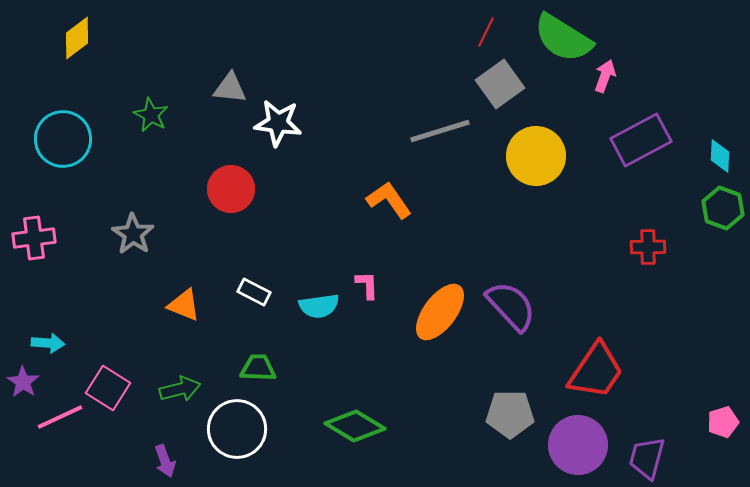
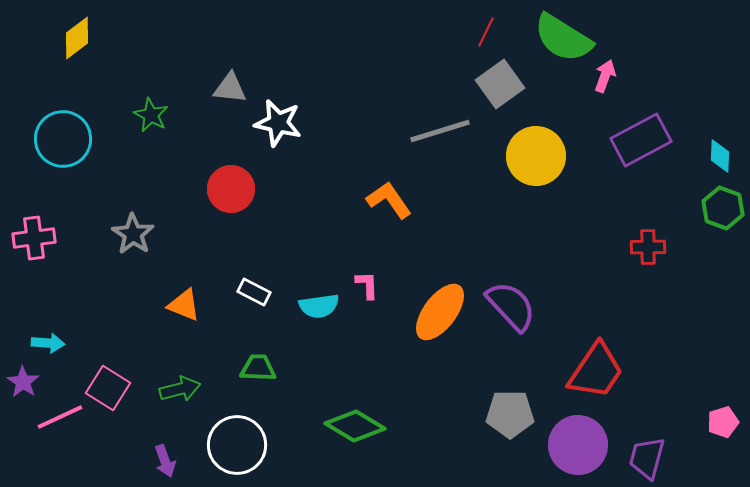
white star: rotated 6 degrees clockwise
white circle: moved 16 px down
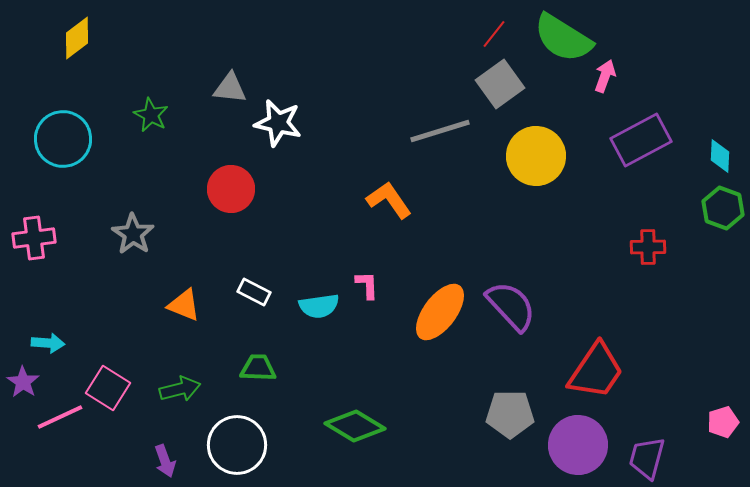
red line: moved 8 px right, 2 px down; rotated 12 degrees clockwise
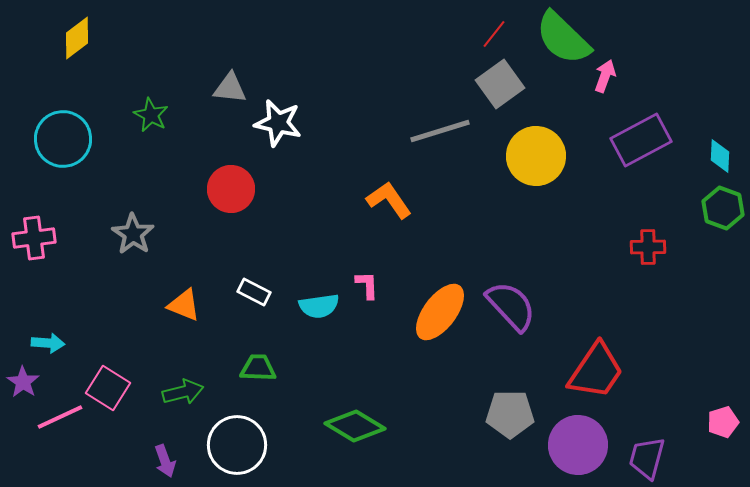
green semicircle: rotated 12 degrees clockwise
green arrow: moved 3 px right, 3 px down
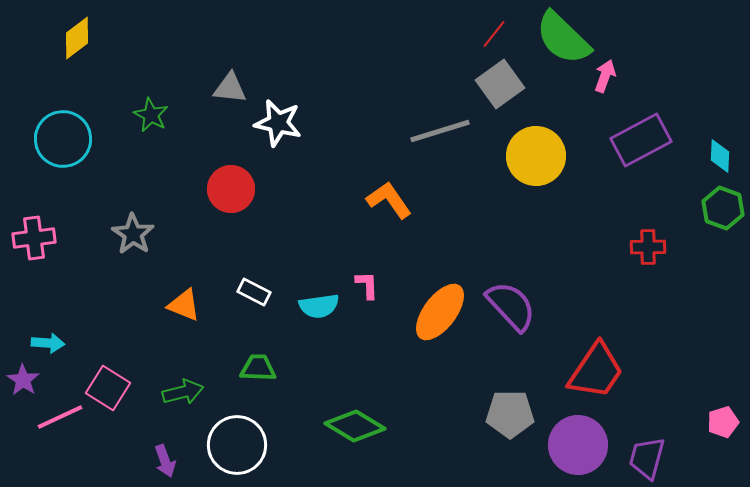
purple star: moved 2 px up
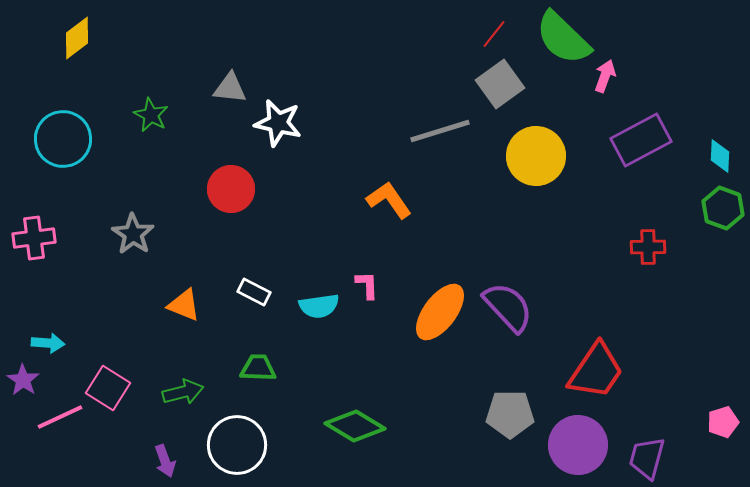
purple semicircle: moved 3 px left, 1 px down
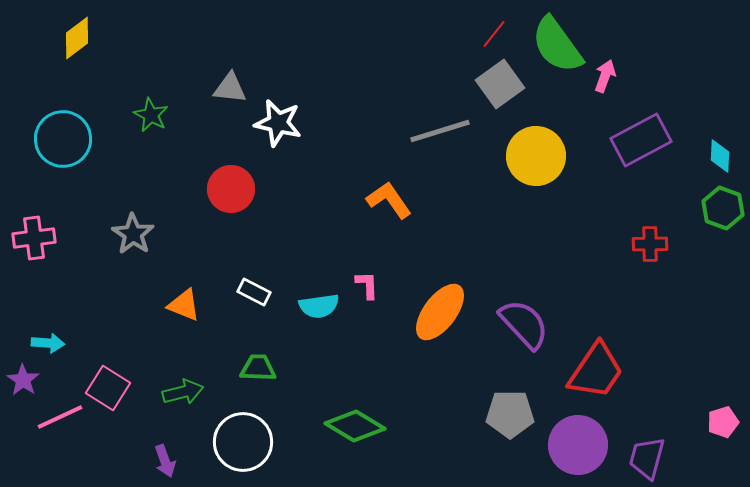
green semicircle: moved 6 px left, 7 px down; rotated 10 degrees clockwise
red cross: moved 2 px right, 3 px up
purple semicircle: moved 16 px right, 17 px down
white circle: moved 6 px right, 3 px up
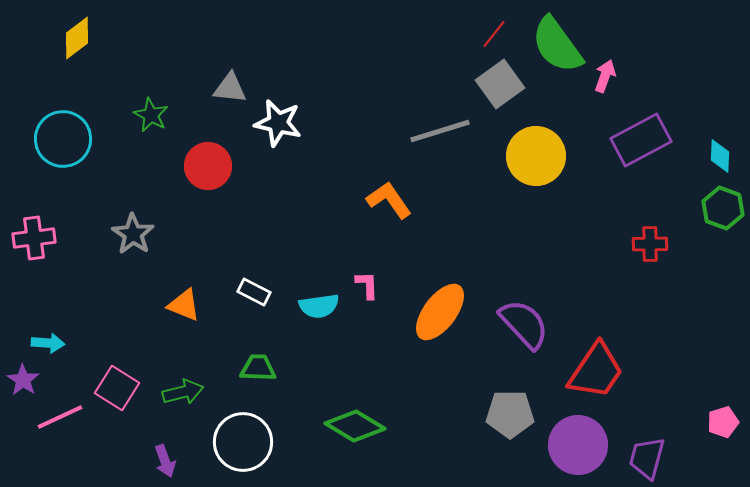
red circle: moved 23 px left, 23 px up
pink square: moved 9 px right
